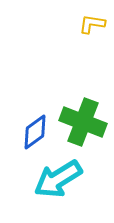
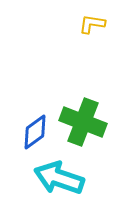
cyan arrow: moved 1 px right, 1 px up; rotated 51 degrees clockwise
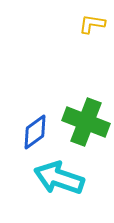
green cross: moved 3 px right
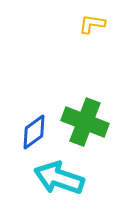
green cross: moved 1 px left
blue diamond: moved 1 px left
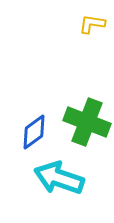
green cross: moved 2 px right
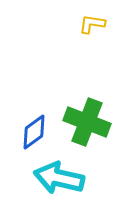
cyan arrow: rotated 6 degrees counterclockwise
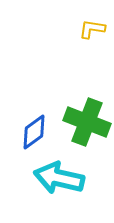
yellow L-shape: moved 5 px down
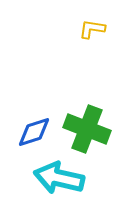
green cross: moved 7 px down
blue diamond: rotated 18 degrees clockwise
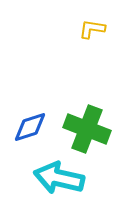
blue diamond: moved 4 px left, 5 px up
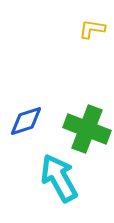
blue diamond: moved 4 px left, 6 px up
cyan arrow: rotated 48 degrees clockwise
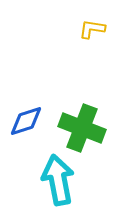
green cross: moved 5 px left, 1 px up
cyan arrow: moved 1 px left, 2 px down; rotated 18 degrees clockwise
